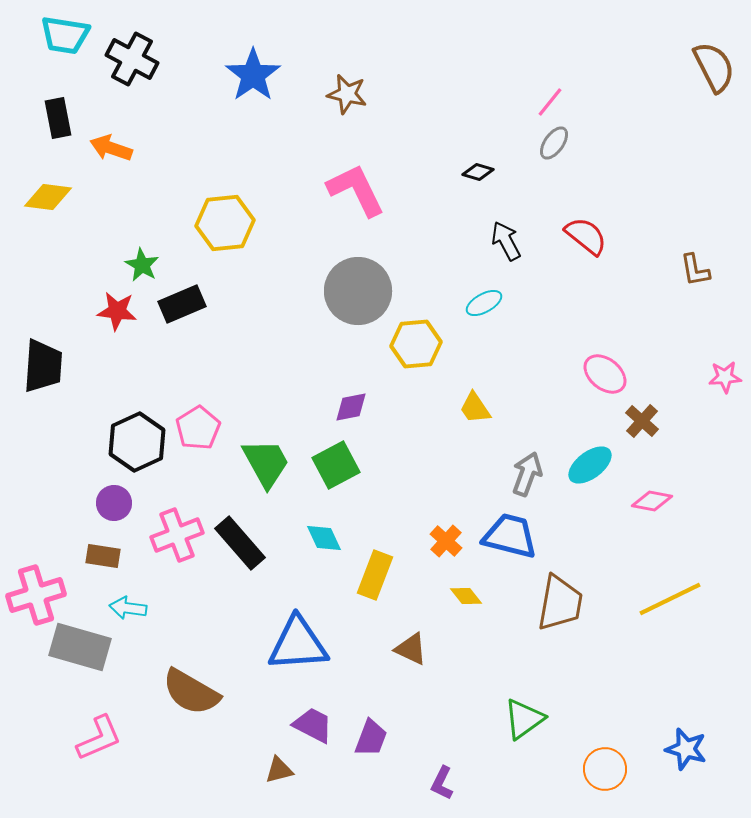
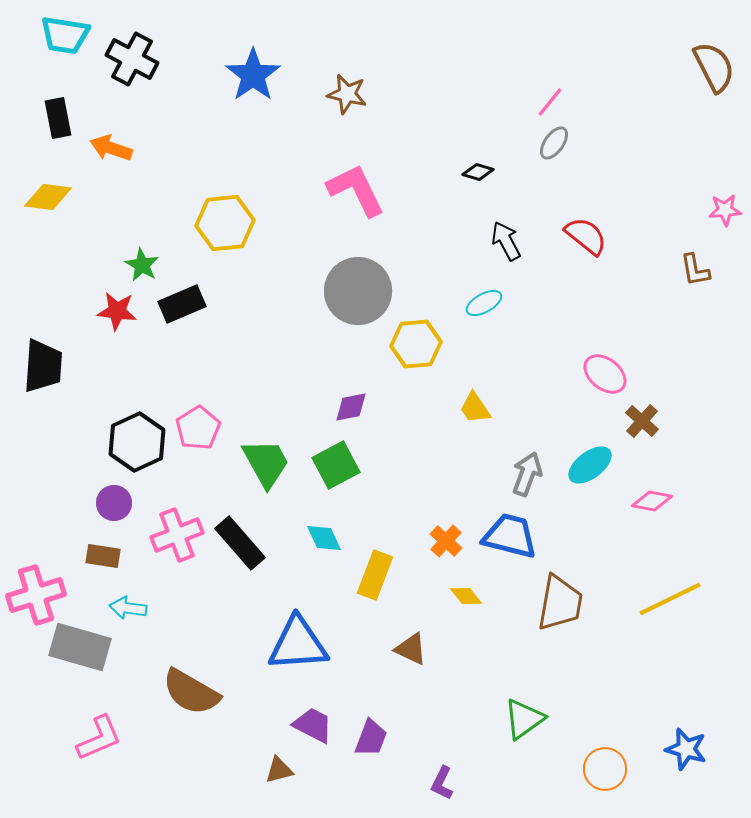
pink star at (725, 377): moved 167 px up
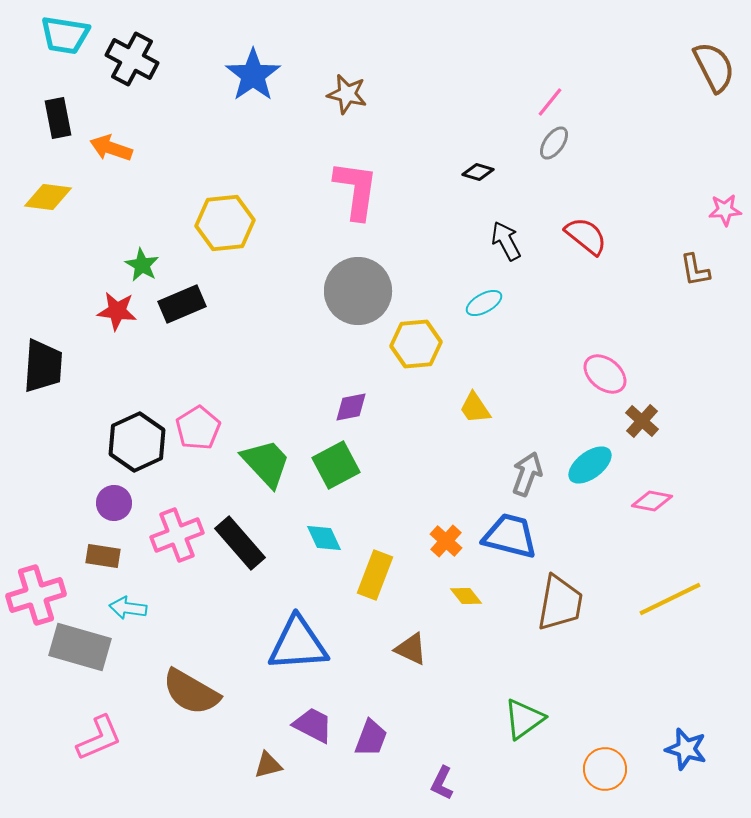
pink L-shape at (356, 190): rotated 34 degrees clockwise
green trapezoid at (266, 463): rotated 14 degrees counterclockwise
brown triangle at (279, 770): moved 11 px left, 5 px up
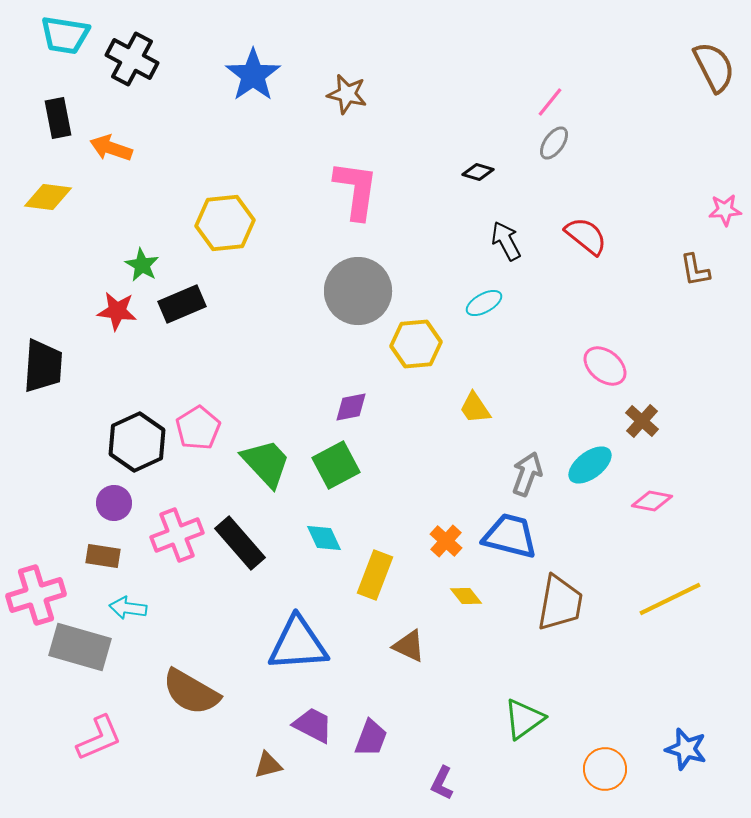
pink ellipse at (605, 374): moved 8 px up
brown triangle at (411, 649): moved 2 px left, 3 px up
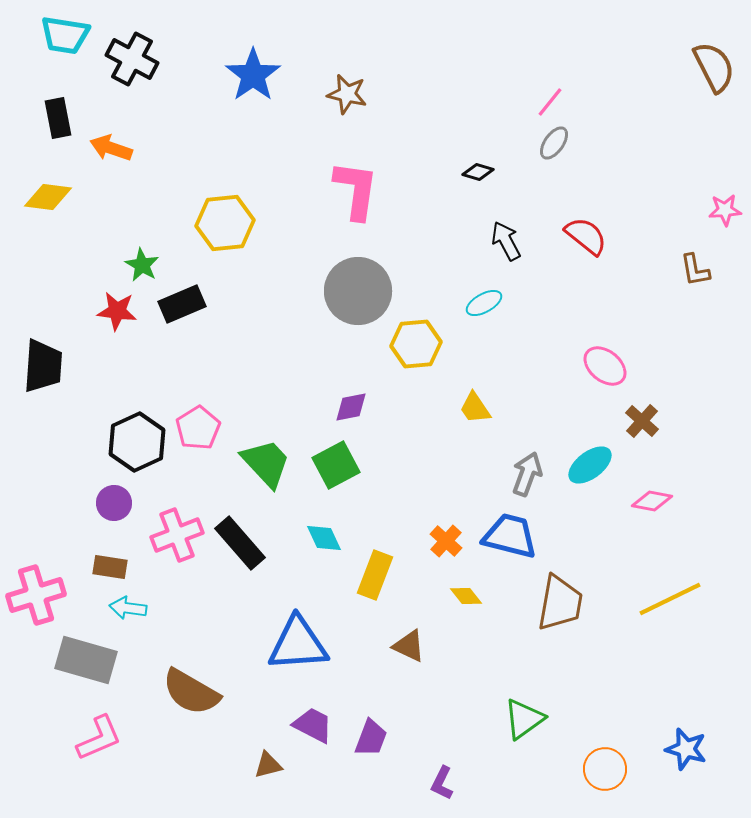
brown rectangle at (103, 556): moved 7 px right, 11 px down
gray rectangle at (80, 647): moved 6 px right, 13 px down
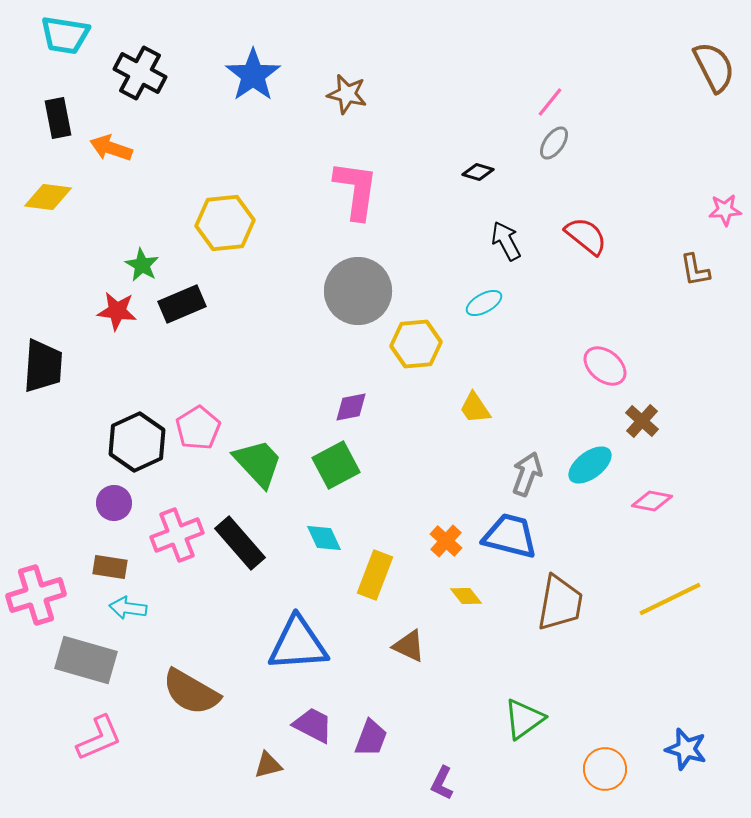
black cross at (132, 59): moved 8 px right, 14 px down
green trapezoid at (266, 463): moved 8 px left
